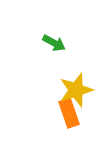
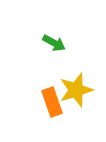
orange rectangle: moved 17 px left, 11 px up
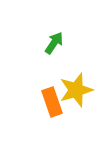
green arrow: rotated 85 degrees counterclockwise
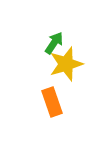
yellow star: moved 10 px left, 26 px up
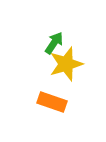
orange rectangle: rotated 52 degrees counterclockwise
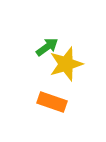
green arrow: moved 7 px left, 4 px down; rotated 20 degrees clockwise
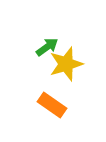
orange rectangle: moved 3 px down; rotated 16 degrees clockwise
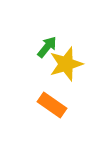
green arrow: rotated 15 degrees counterclockwise
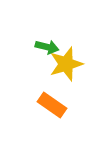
green arrow: rotated 65 degrees clockwise
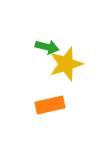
orange rectangle: moved 2 px left; rotated 48 degrees counterclockwise
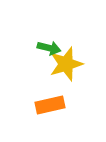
green arrow: moved 2 px right, 1 px down
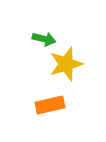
green arrow: moved 5 px left, 9 px up
